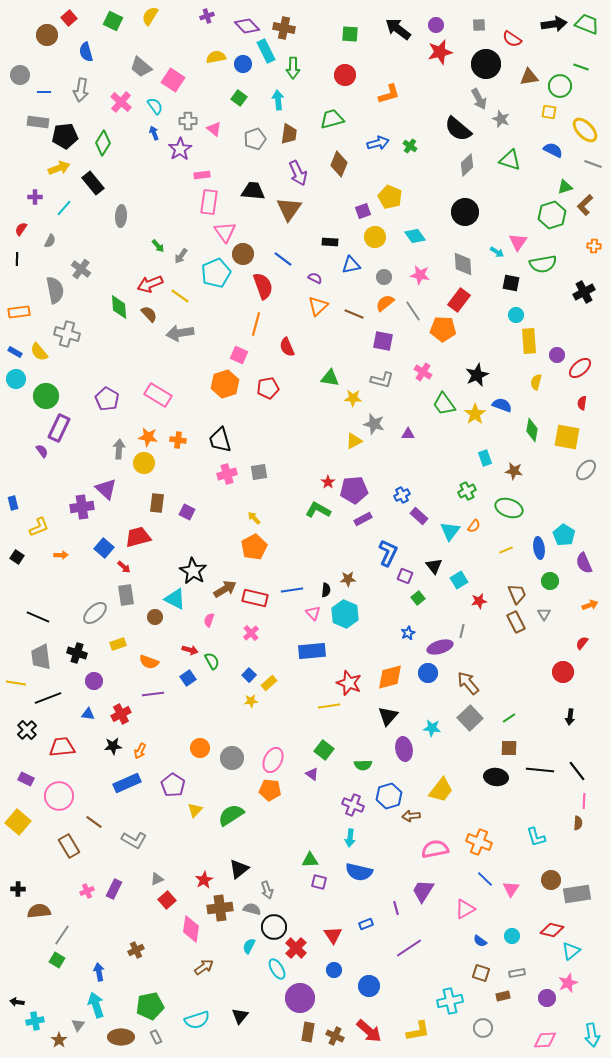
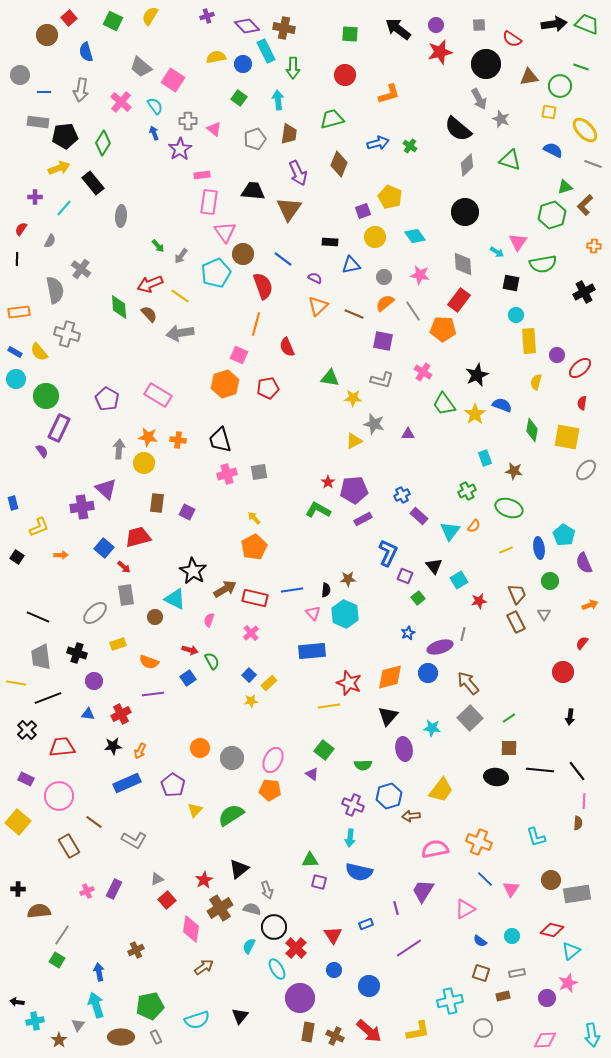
gray line at (462, 631): moved 1 px right, 3 px down
brown cross at (220, 908): rotated 25 degrees counterclockwise
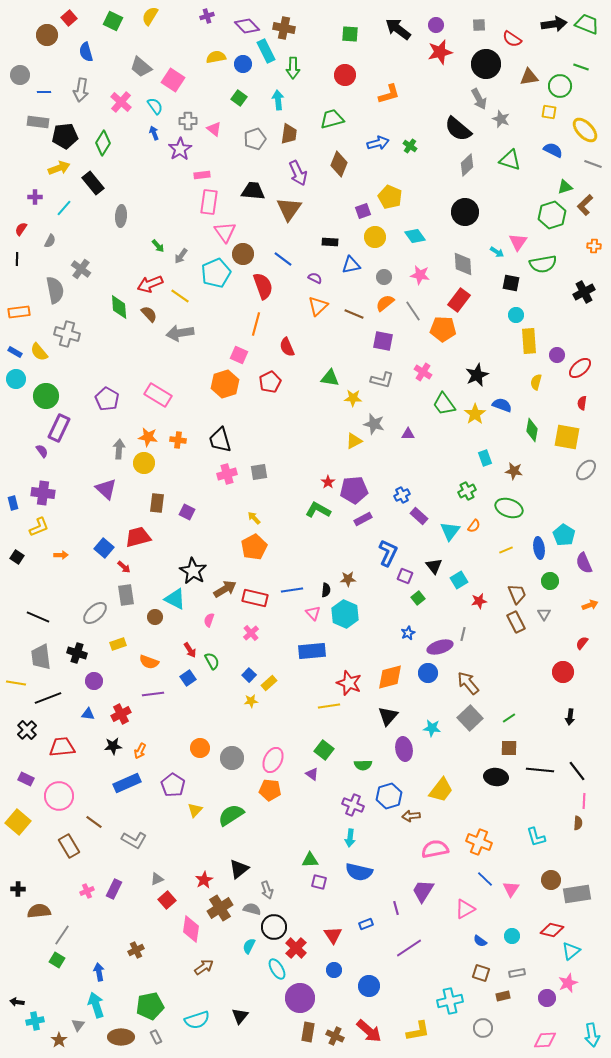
red pentagon at (268, 388): moved 2 px right, 6 px up; rotated 15 degrees counterclockwise
purple cross at (82, 507): moved 39 px left, 14 px up; rotated 15 degrees clockwise
red arrow at (190, 650): rotated 42 degrees clockwise
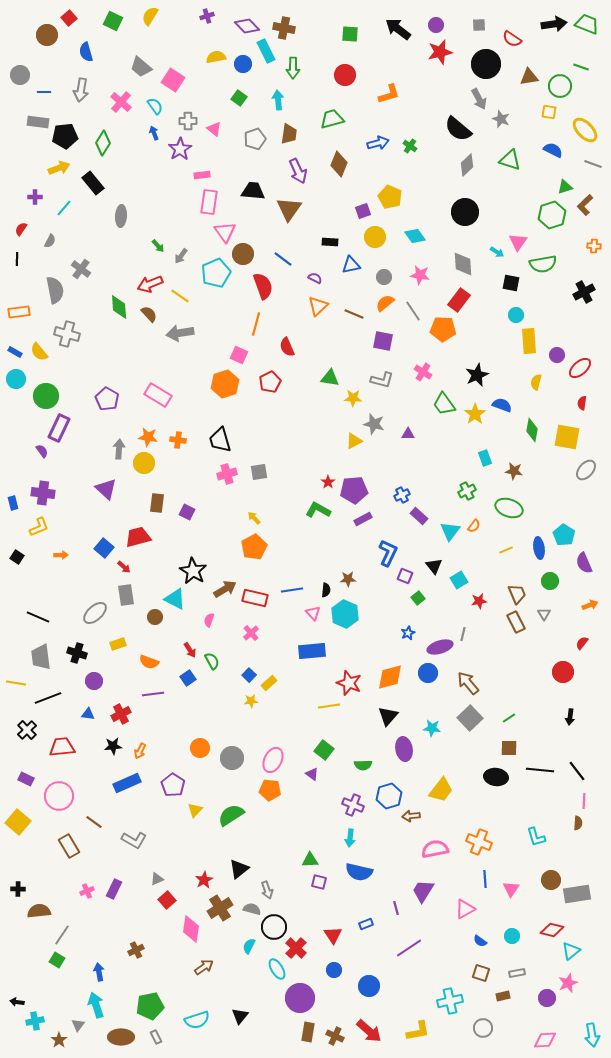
purple arrow at (298, 173): moved 2 px up
blue line at (485, 879): rotated 42 degrees clockwise
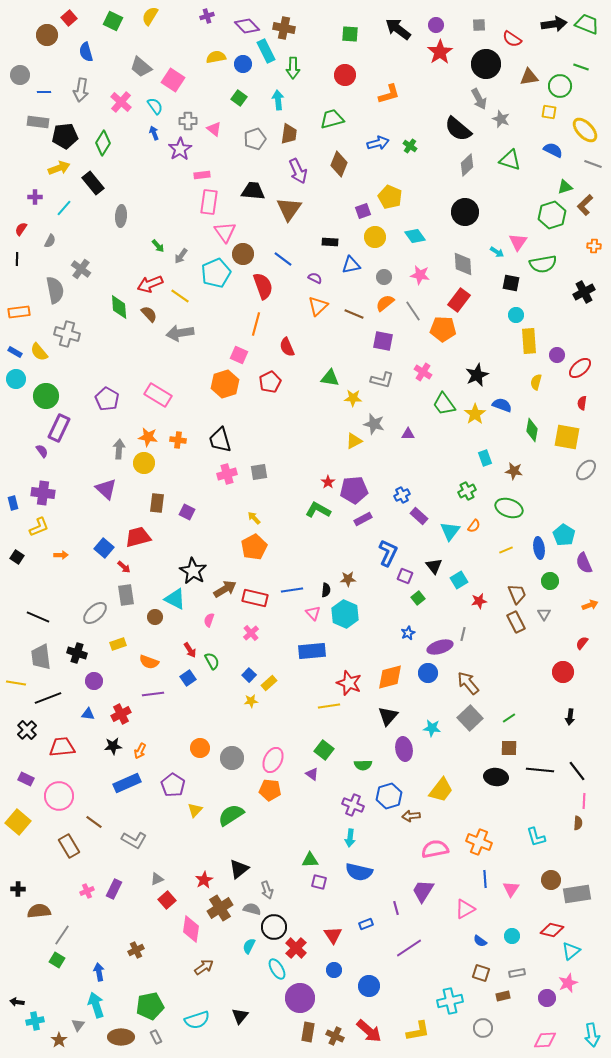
red star at (440, 52): rotated 20 degrees counterclockwise
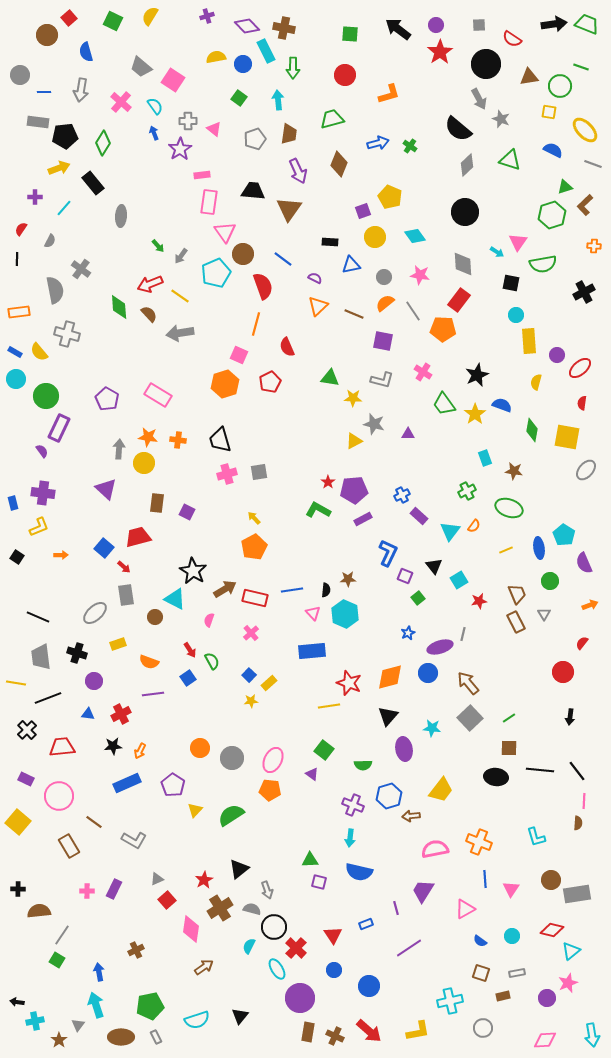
pink cross at (87, 891): rotated 24 degrees clockwise
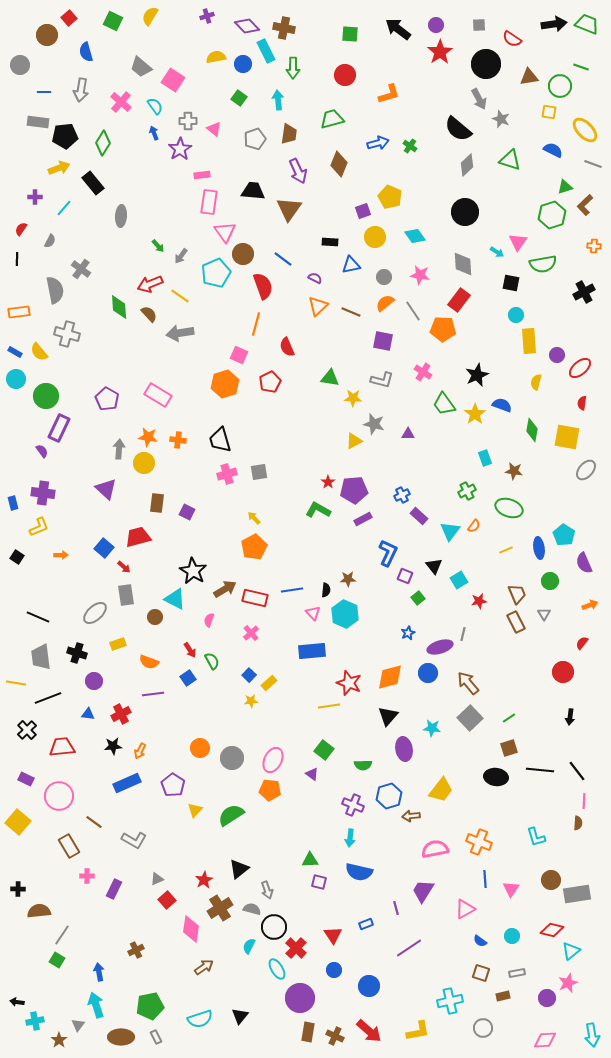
gray circle at (20, 75): moved 10 px up
brown line at (354, 314): moved 3 px left, 2 px up
brown square at (509, 748): rotated 18 degrees counterclockwise
pink cross at (87, 891): moved 15 px up
cyan semicircle at (197, 1020): moved 3 px right, 1 px up
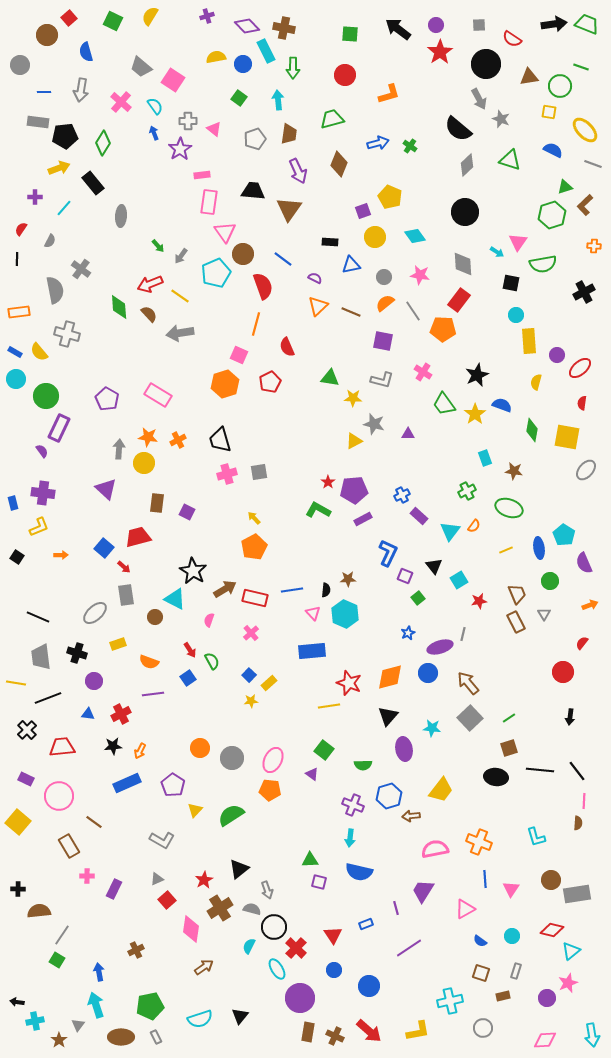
orange cross at (178, 440): rotated 35 degrees counterclockwise
gray L-shape at (134, 840): moved 28 px right
gray rectangle at (517, 973): moved 1 px left, 2 px up; rotated 63 degrees counterclockwise
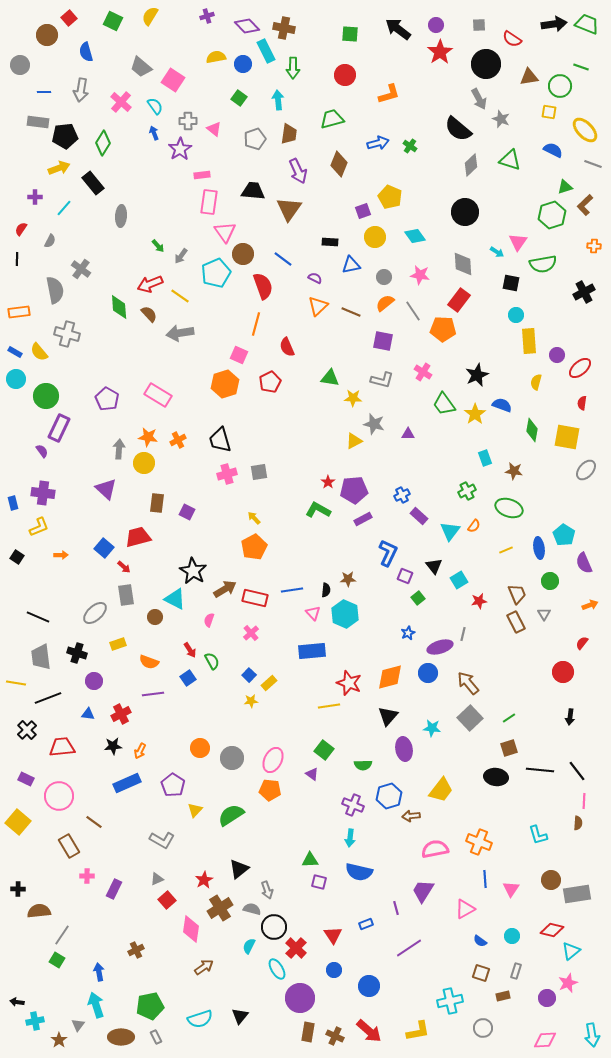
gray diamond at (467, 165): moved 4 px right
cyan L-shape at (536, 837): moved 2 px right, 2 px up
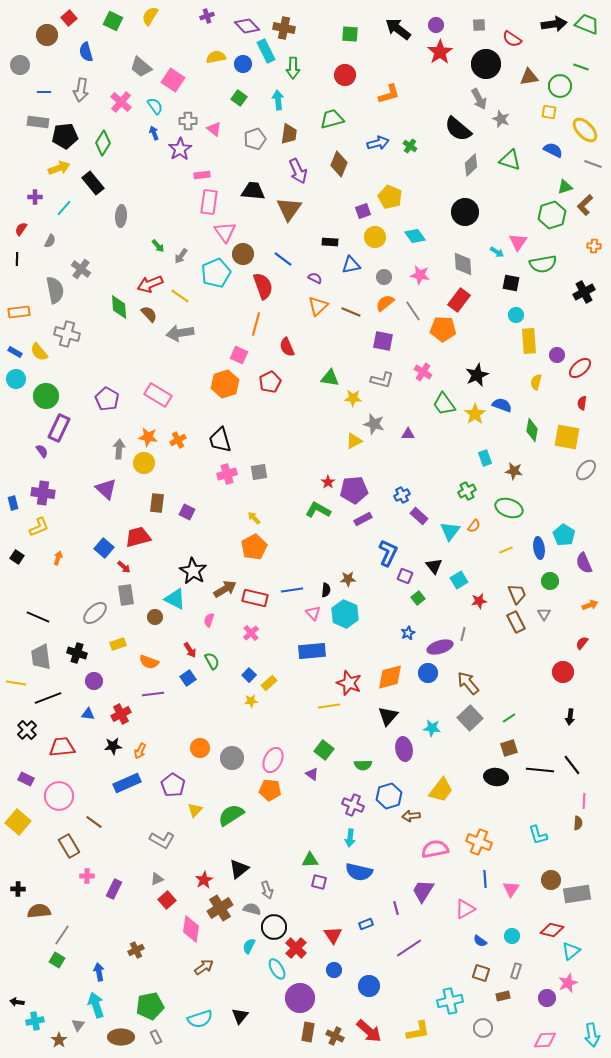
orange arrow at (61, 555): moved 3 px left, 3 px down; rotated 72 degrees counterclockwise
black line at (577, 771): moved 5 px left, 6 px up
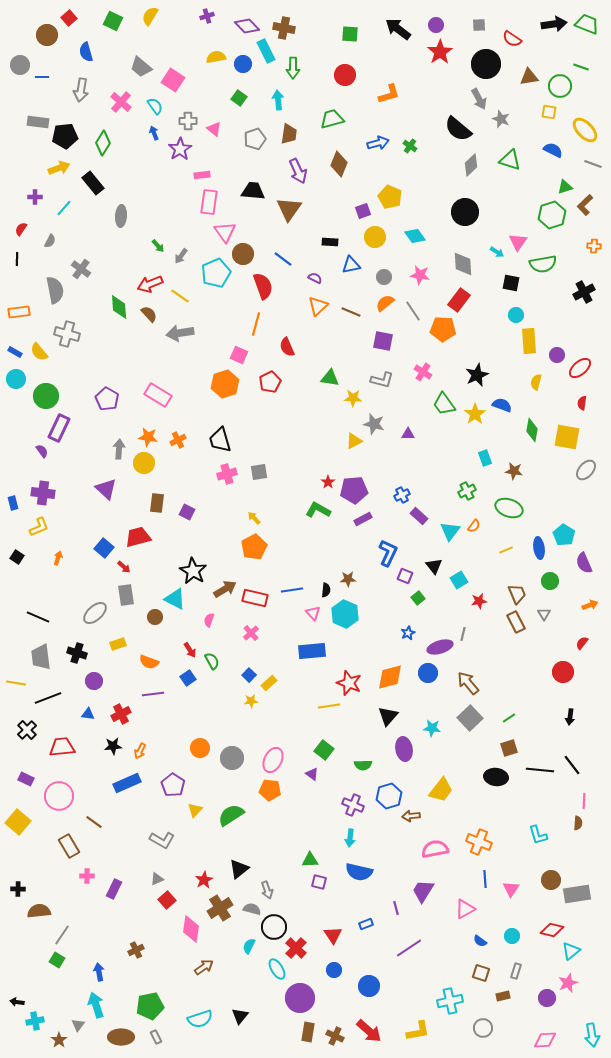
blue line at (44, 92): moved 2 px left, 15 px up
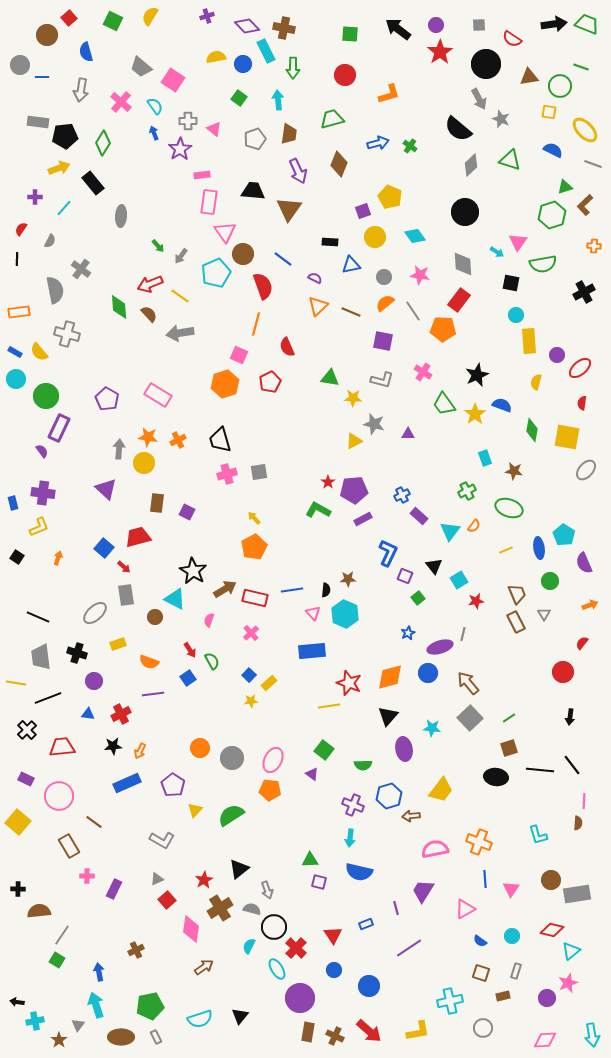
red star at (479, 601): moved 3 px left
